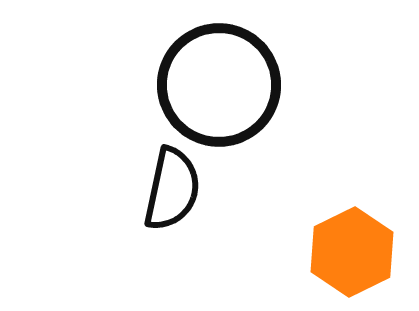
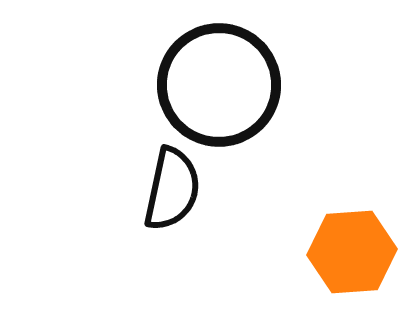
orange hexagon: rotated 22 degrees clockwise
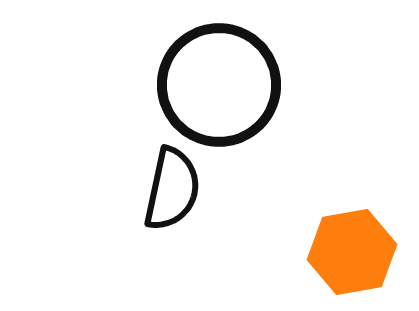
orange hexagon: rotated 6 degrees counterclockwise
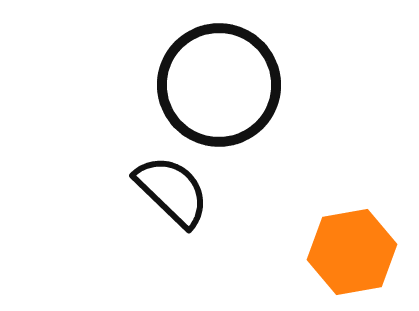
black semicircle: moved 2 px down; rotated 58 degrees counterclockwise
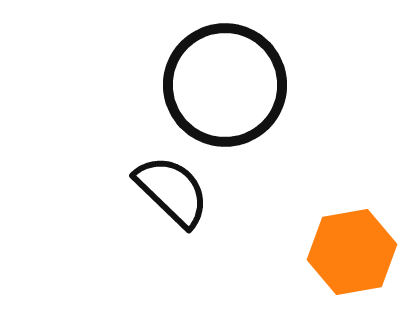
black circle: moved 6 px right
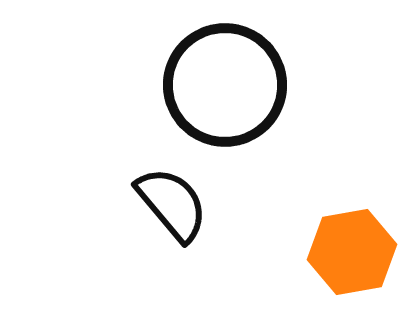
black semicircle: moved 13 px down; rotated 6 degrees clockwise
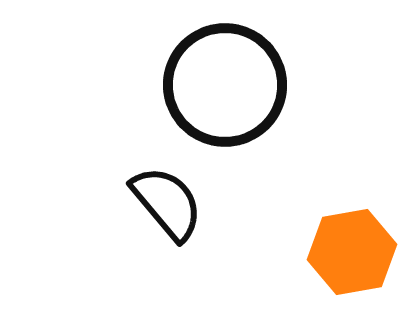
black semicircle: moved 5 px left, 1 px up
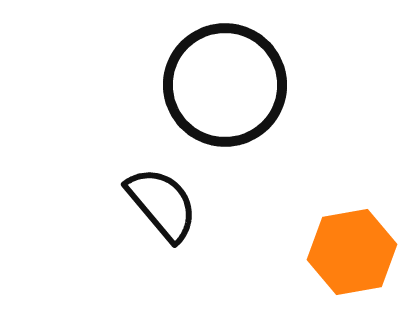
black semicircle: moved 5 px left, 1 px down
